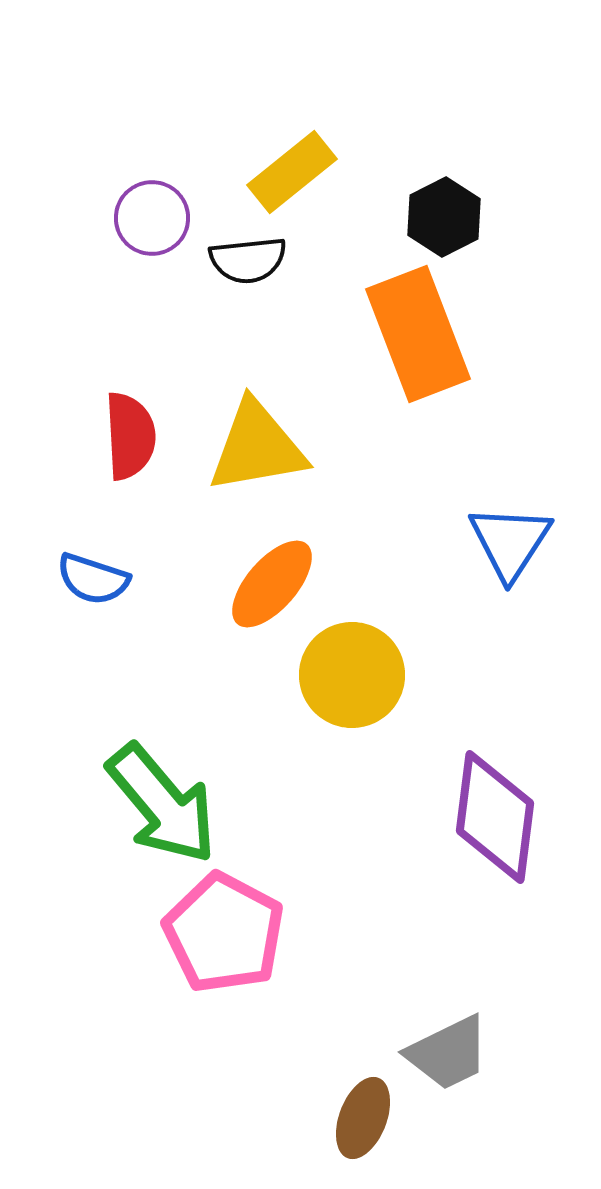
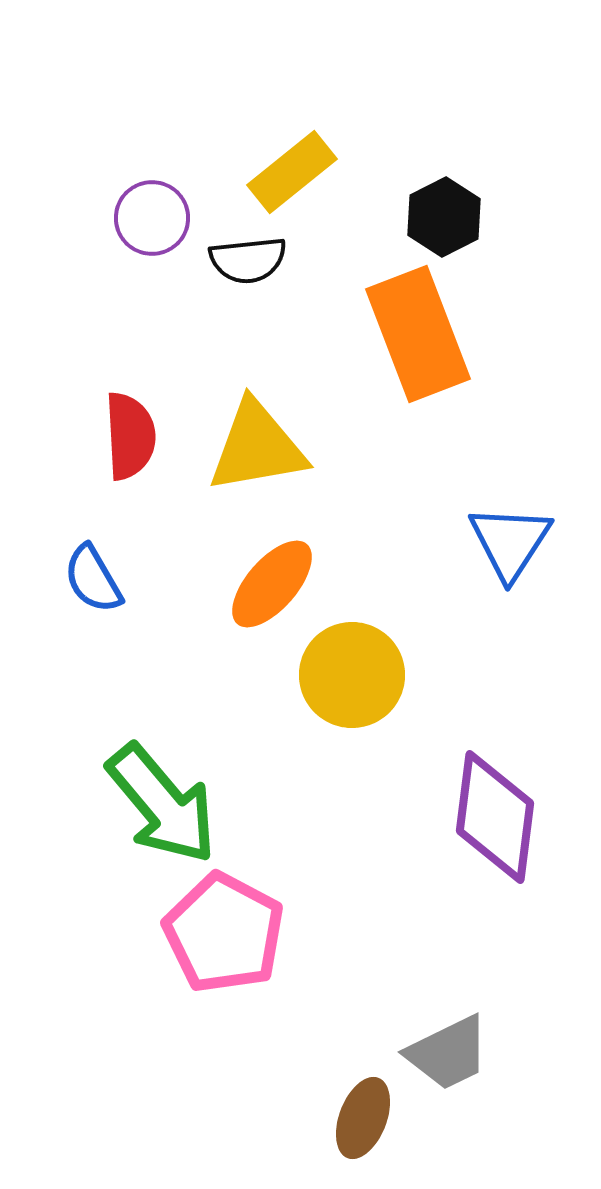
blue semicircle: rotated 42 degrees clockwise
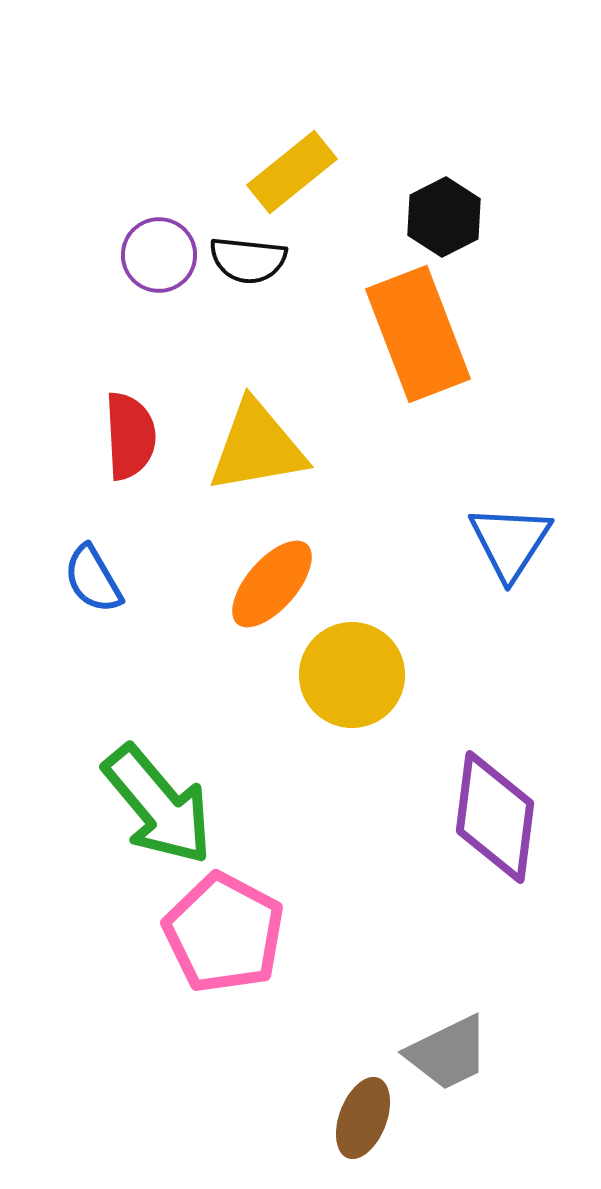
purple circle: moved 7 px right, 37 px down
black semicircle: rotated 12 degrees clockwise
green arrow: moved 4 px left, 1 px down
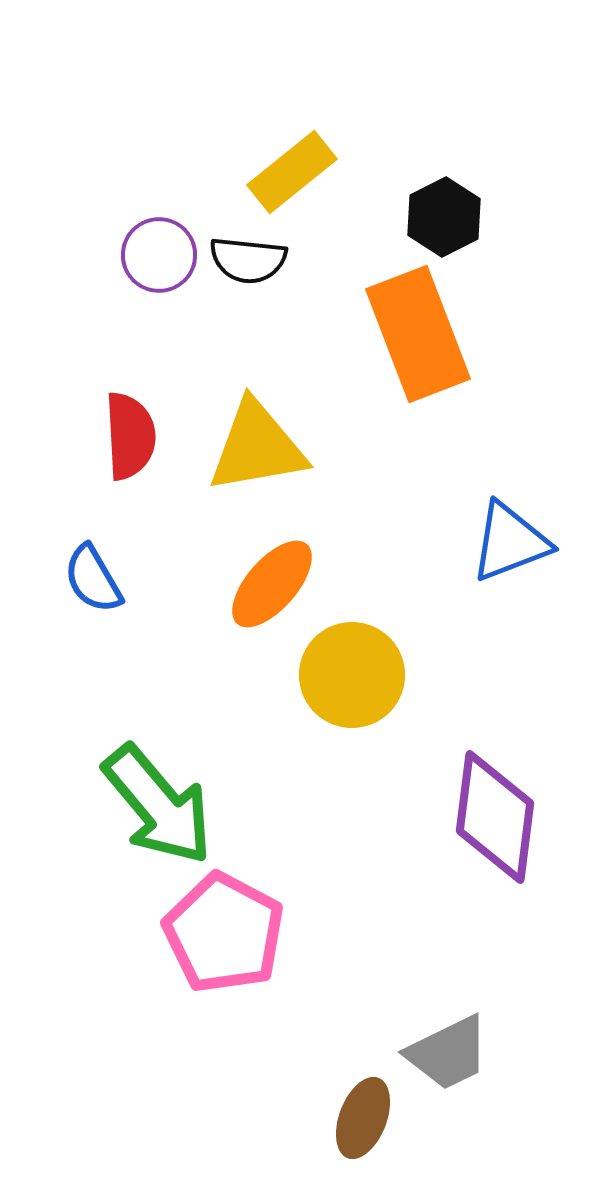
blue triangle: rotated 36 degrees clockwise
